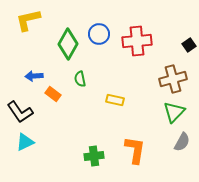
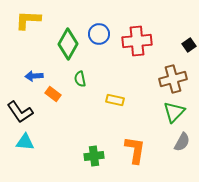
yellow L-shape: rotated 16 degrees clockwise
cyan triangle: rotated 30 degrees clockwise
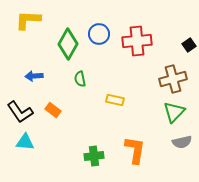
orange rectangle: moved 16 px down
gray semicircle: rotated 48 degrees clockwise
